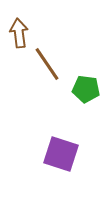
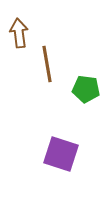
brown line: rotated 24 degrees clockwise
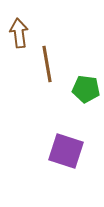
purple square: moved 5 px right, 3 px up
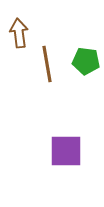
green pentagon: moved 28 px up
purple square: rotated 18 degrees counterclockwise
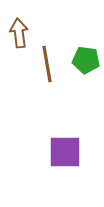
green pentagon: moved 1 px up
purple square: moved 1 px left, 1 px down
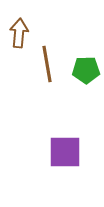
brown arrow: rotated 12 degrees clockwise
green pentagon: moved 10 px down; rotated 8 degrees counterclockwise
